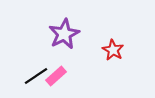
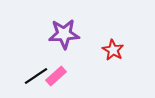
purple star: rotated 24 degrees clockwise
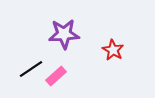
black line: moved 5 px left, 7 px up
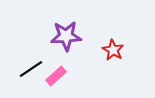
purple star: moved 2 px right, 2 px down
